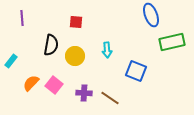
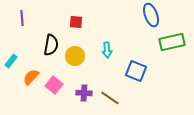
orange semicircle: moved 6 px up
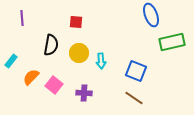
cyan arrow: moved 6 px left, 11 px down
yellow circle: moved 4 px right, 3 px up
brown line: moved 24 px right
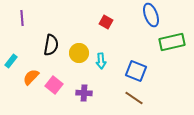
red square: moved 30 px right; rotated 24 degrees clockwise
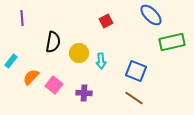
blue ellipse: rotated 25 degrees counterclockwise
red square: moved 1 px up; rotated 32 degrees clockwise
black semicircle: moved 2 px right, 3 px up
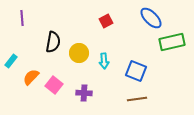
blue ellipse: moved 3 px down
cyan arrow: moved 3 px right
brown line: moved 3 px right, 1 px down; rotated 42 degrees counterclockwise
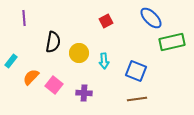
purple line: moved 2 px right
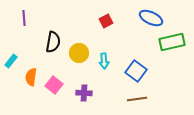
blue ellipse: rotated 20 degrees counterclockwise
blue square: rotated 15 degrees clockwise
orange semicircle: rotated 36 degrees counterclockwise
